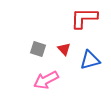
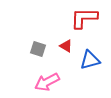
red triangle: moved 2 px right, 3 px up; rotated 16 degrees counterclockwise
pink arrow: moved 1 px right, 2 px down
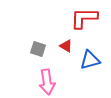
pink arrow: rotated 70 degrees counterclockwise
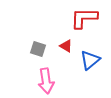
blue triangle: rotated 25 degrees counterclockwise
pink arrow: moved 1 px left, 1 px up
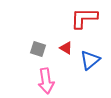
red triangle: moved 2 px down
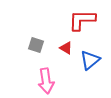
red L-shape: moved 2 px left, 2 px down
gray square: moved 2 px left, 4 px up
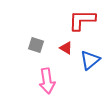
pink arrow: moved 1 px right
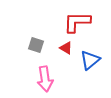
red L-shape: moved 5 px left, 2 px down
pink arrow: moved 2 px left, 2 px up
